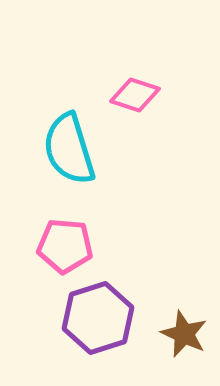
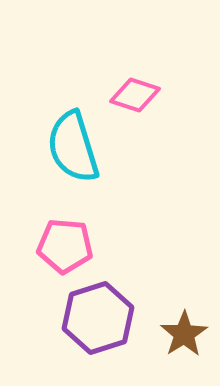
cyan semicircle: moved 4 px right, 2 px up
brown star: rotated 15 degrees clockwise
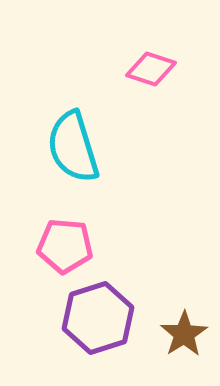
pink diamond: moved 16 px right, 26 px up
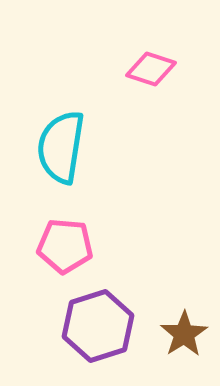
cyan semicircle: moved 12 px left; rotated 26 degrees clockwise
purple hexagon: moved 8 px down
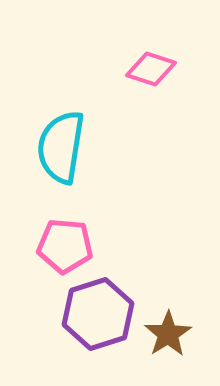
purple hexagon: moved 12 px up
brown star: moved 16 px left
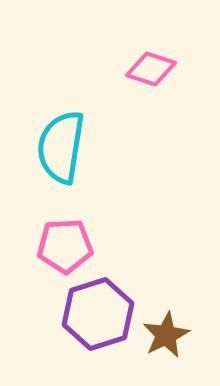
pink pentagon: rotated 8 degrees counterclockwise
brown star: moved 2 px left, 1 px down; rotated 6 degrees clockwise
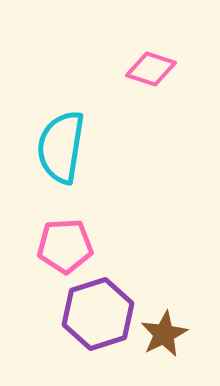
brown star: moved 2 px left, 1 px up
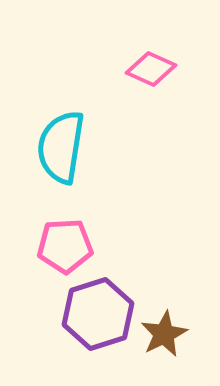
pink diamond: rotated 6 degrees clockwise
